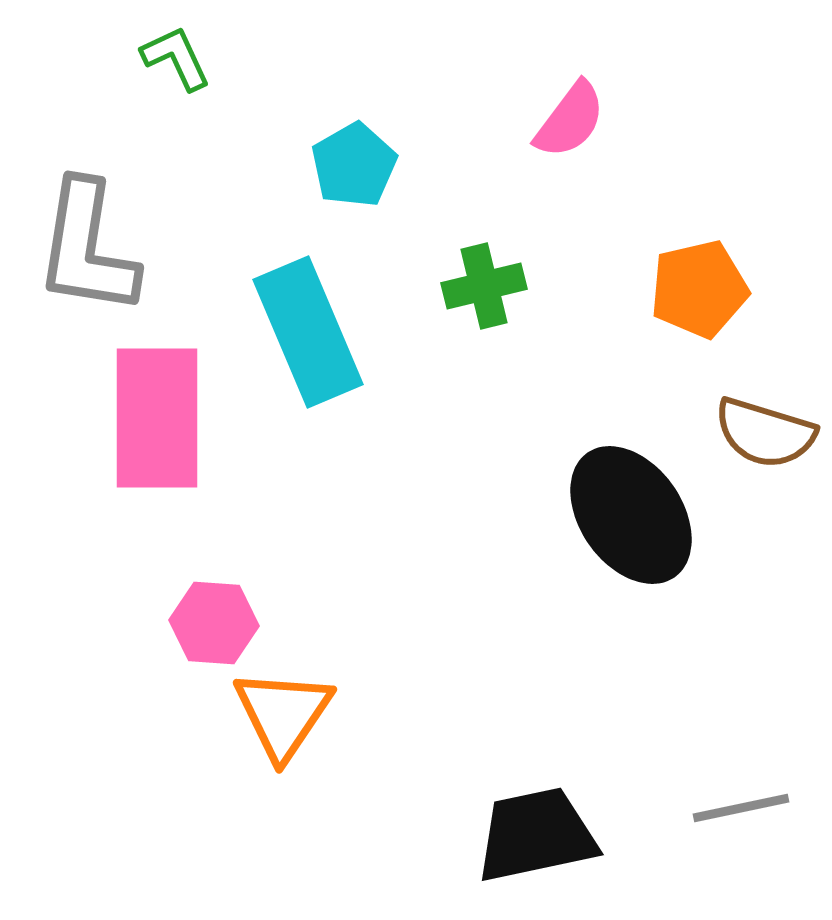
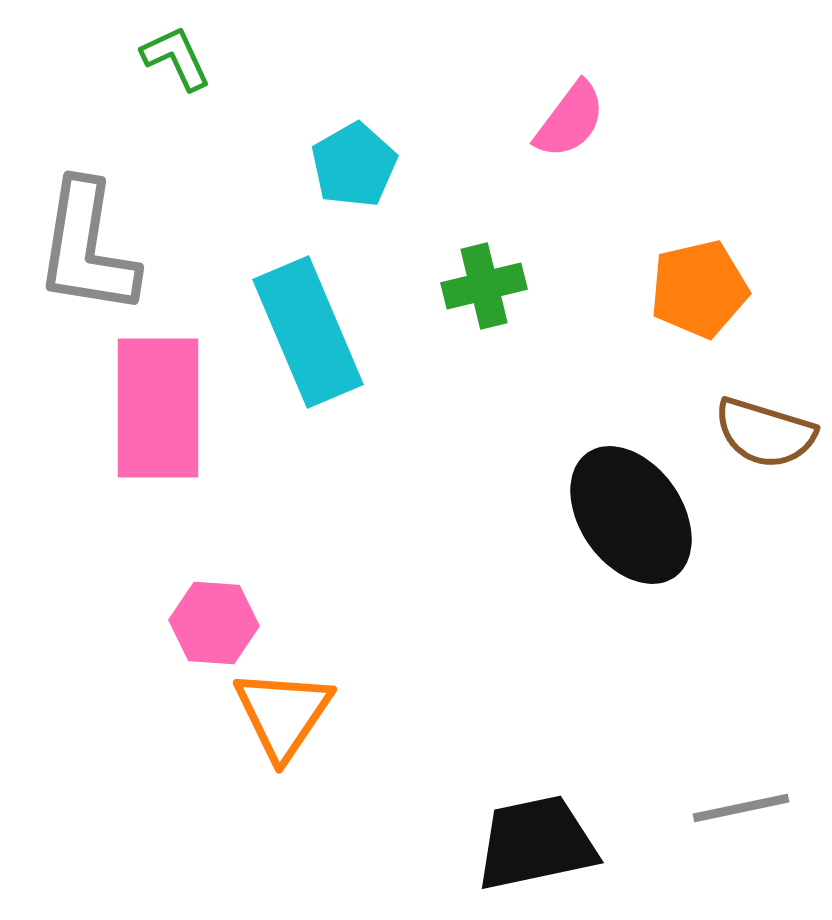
pink rectangle: moved 1 px right, 10 px up
black trapezoid: moved 8 px down
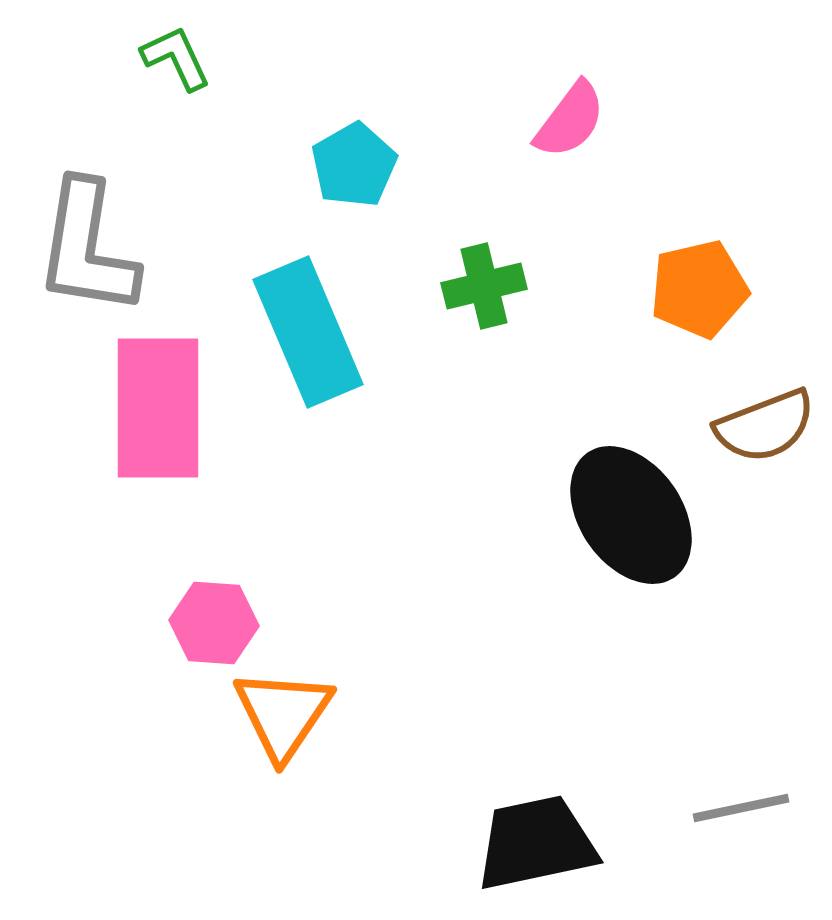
brown semicircle: moved 7 px up; rotated 38 degrees counterclockwise
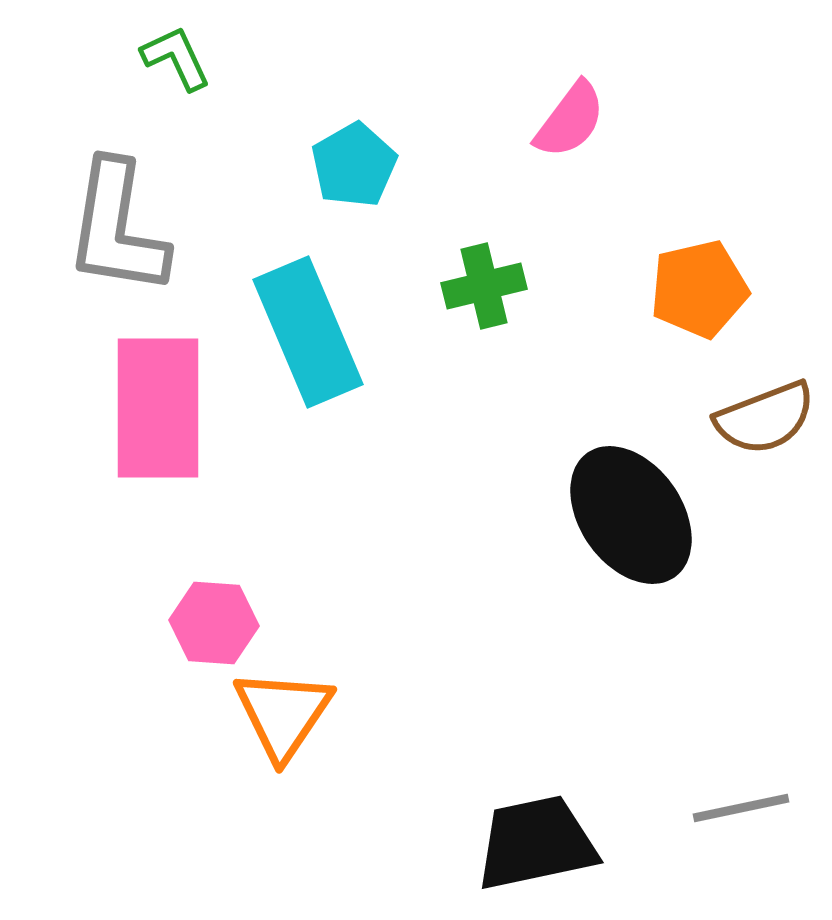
gray L-shape: moved 30 px right, 20 px up
brown semicircle: moved 8 px up
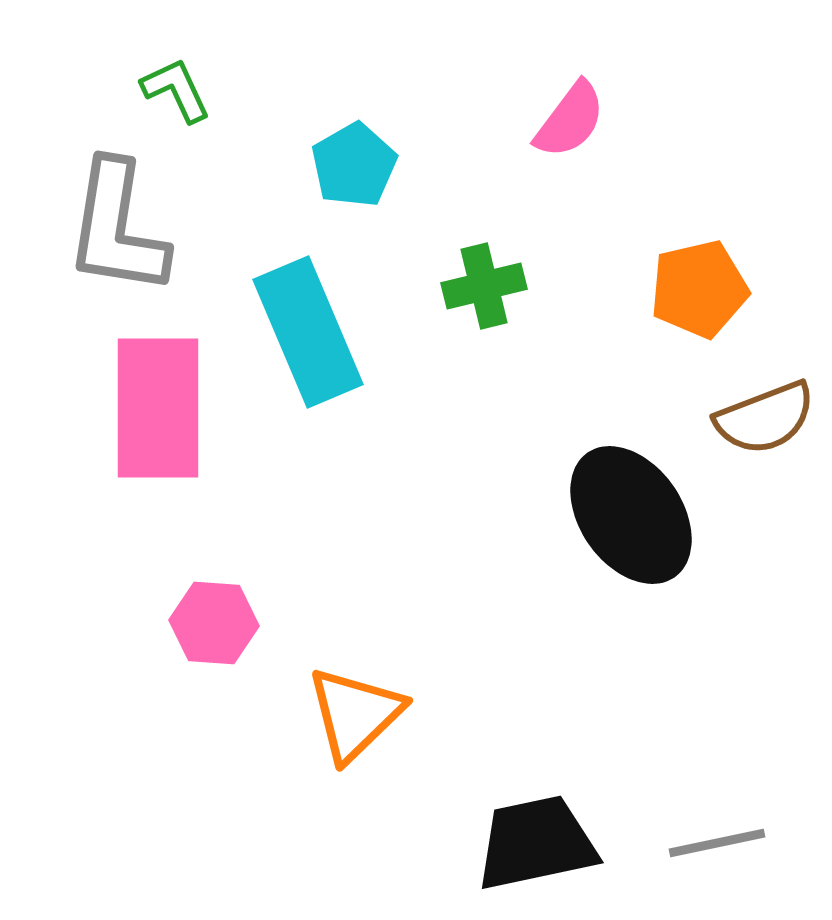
green L-shape: moved 32 px down
orange triangle: moved 72 px right; rotated 12 degrees clockwise
gray line: moved 24 px left, 35 px down
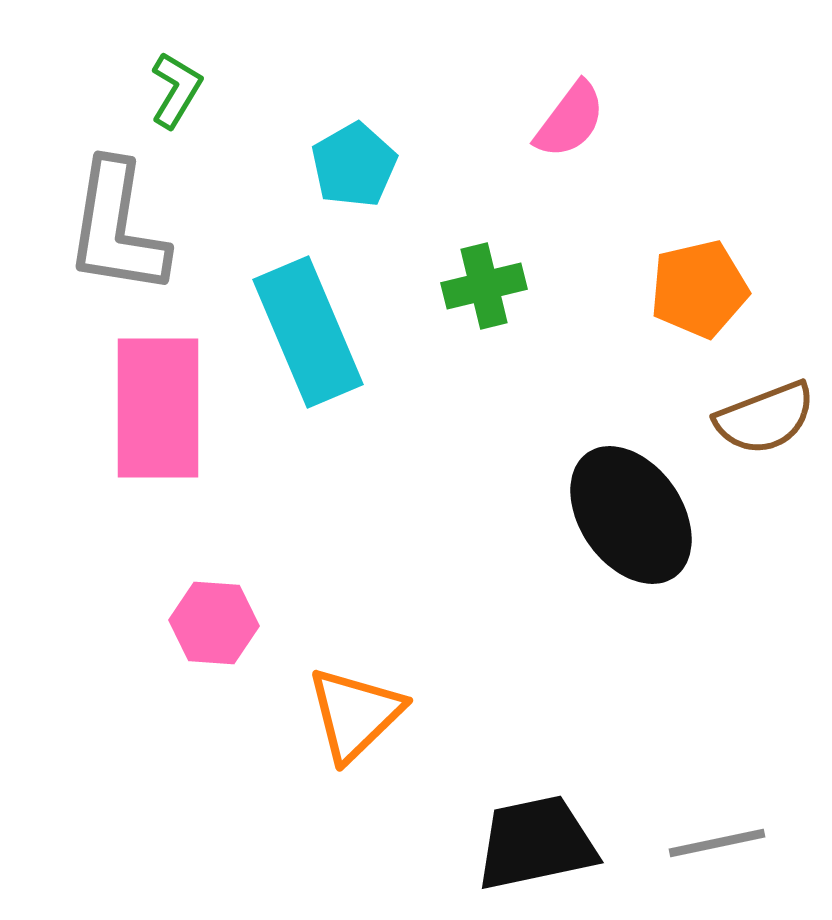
green L-shape: rotated 56 degrees clockwise
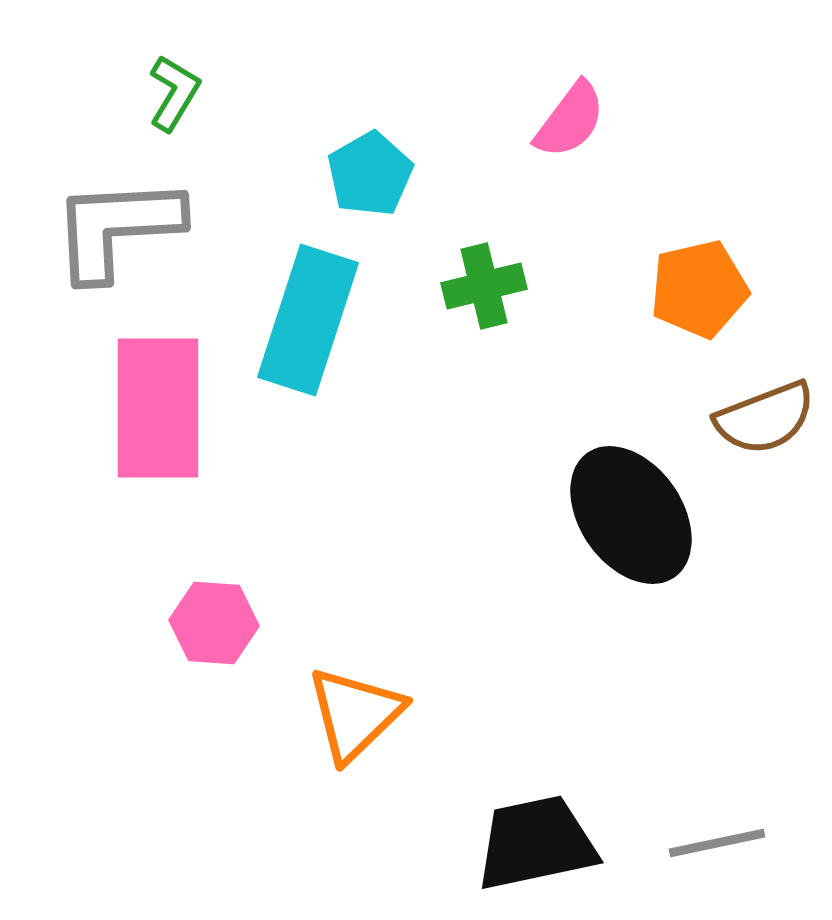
green L-shape: moved 2 px left, 3 px down
cyan pentagon: moved 16 px right, 9 px down
gray L-shape: rotated 78 degrees clockwise
cyan rectangle: moved 12 px up; rotated 41 degrees clockwise
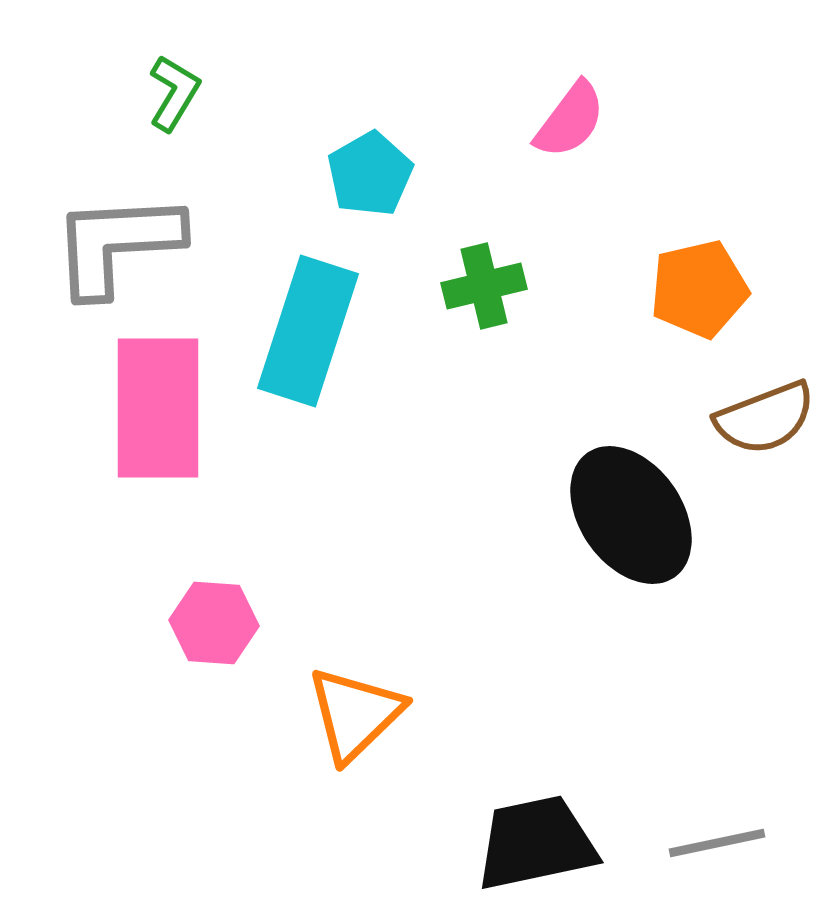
gray L-shape: moved 16 px down
cyan rectangle: moved 11 px down
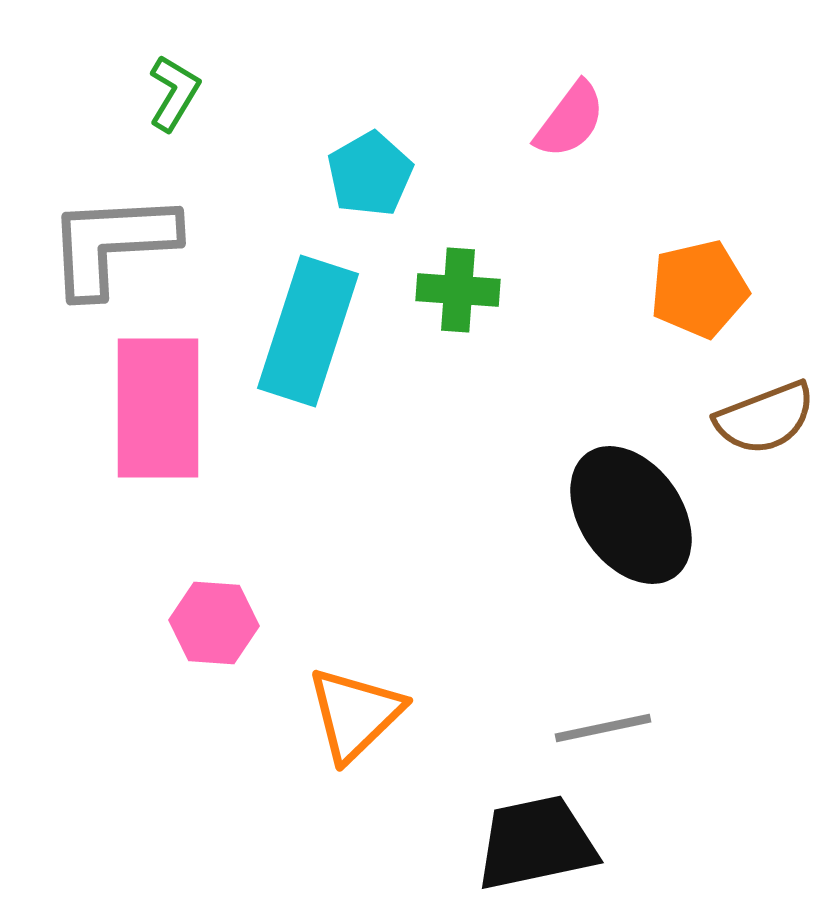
gray L-shape: moved 5 px left
green cross: moved 26 px left, 4 px down; rotated 18 degrees clockwise
gray line: moved 114 px left, 115 px up
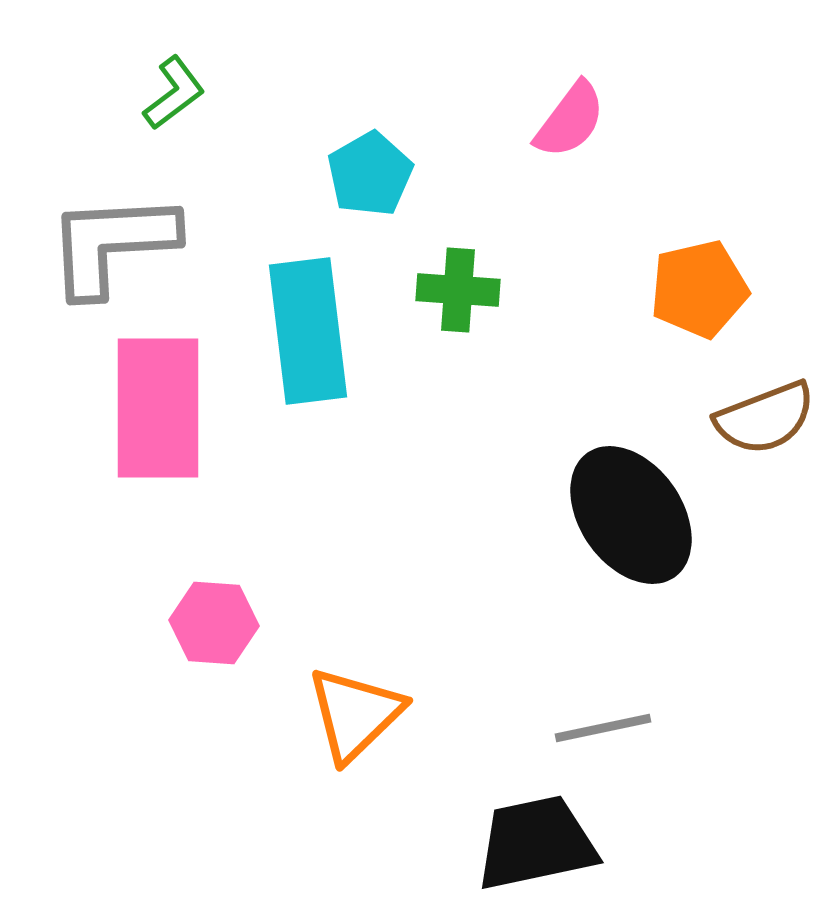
green L-shape: rotated 22 degrees clockwise
cyan rectangle: rotated 25 degrees counterclockwise
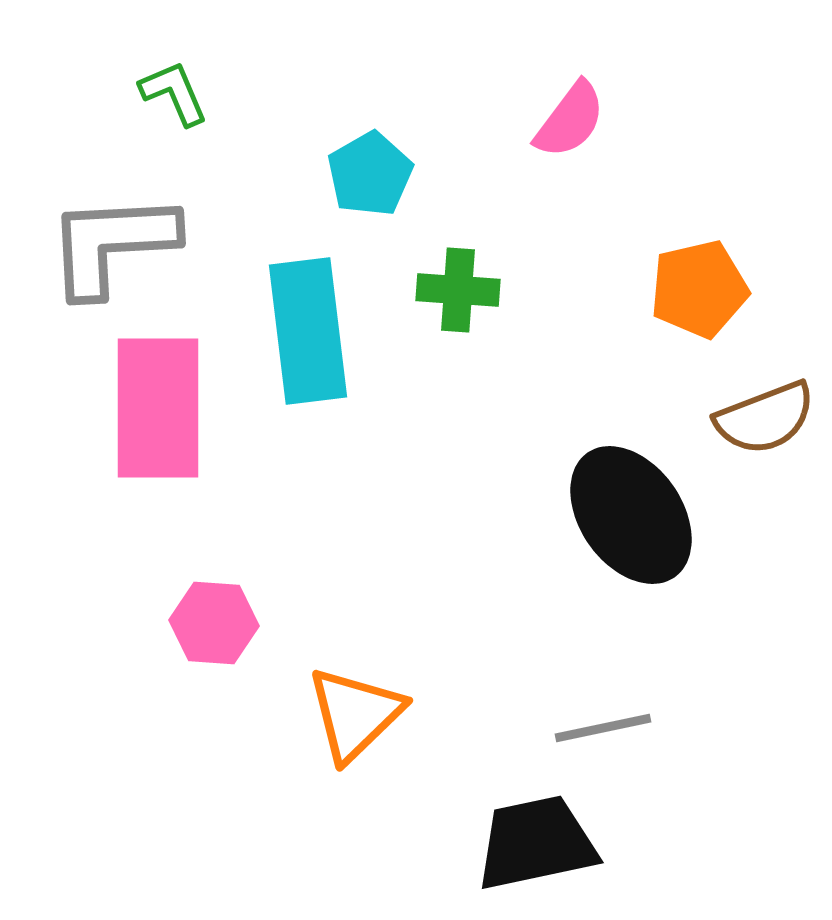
green L-shape: rotated 76 degrees counterclockwise
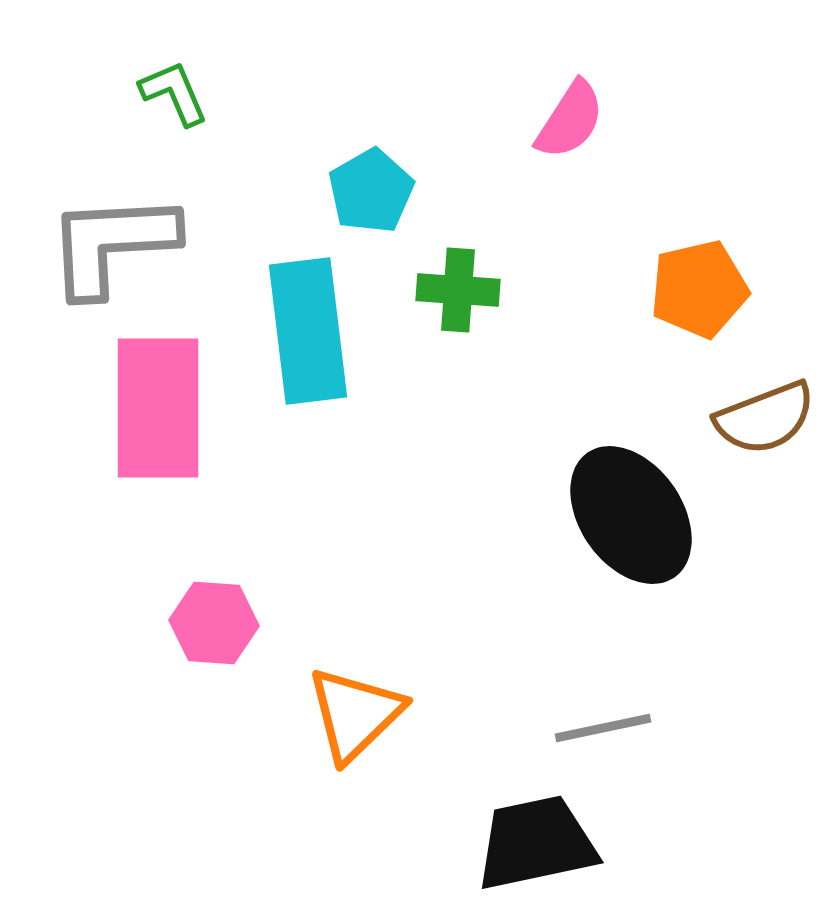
pink semicircle: rotated 4 degrees counterclockwise
cyan pentagon: moved 1 px right, 17 px down
